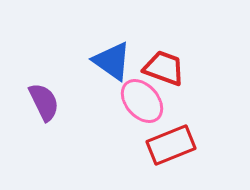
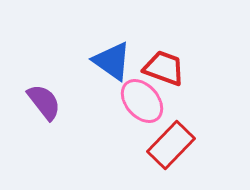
purple semicircle: rotated 12 degrees counterclockwise
red rectangle: rotated 24 degrees counterclockwise
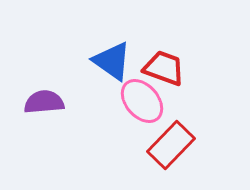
purple semicircle: rotated 57 degrees counterclockwise
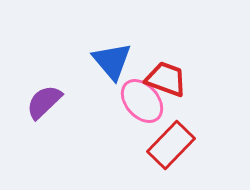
blue triangle: rotated 15 degrees clockwise
red trapezoid: moved 2 px right, 11 px down
purple semicircle: rotated 39 degrees counterclockwise
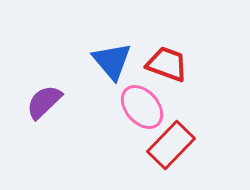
red trapezoid: moved 1 px right, 15 px up
pink ellipse: moved 6 px down
